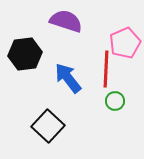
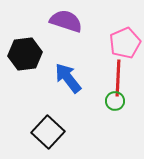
red line: moved 12 px right, 9 px down
black square: moved 6 px down
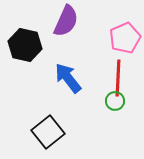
purple semicircle: rotated 96 degrees clockwise
pink pentagon: moved 5 px up
black hexagon: moved 9 px up; rotated 20 degrees clockwise
black square: rotated 8 degrees clockwise
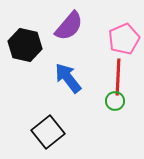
purple semicircle: moved 3 px right, 5 px down; rotated 16 degrees clockwise
pink pentagon: moved 1 px left, 1 px down
red line: moved 1 px up
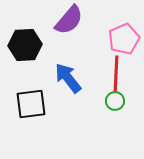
purple semicircle: moved 6 px up
black hexagon: rotated 16 degrees counterclockwise
red line: moved 2 px left, 3 px up
black square: moved 17 px left, 28 px up; rotated 32 degrees clockwise
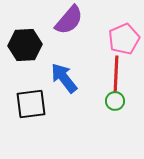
blue arrow: moved 4 px left
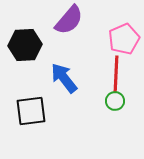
black square: moved 7 px down
